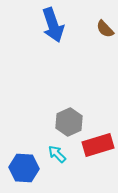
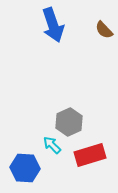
brown semicircle: moved 1 px left, 1 px down
red rectangle: moved 8 px left, 10 px down
cyan arrow: moved 5 px left, 9 px up
blue hexagon: moved 1 px right
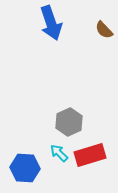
blue arrow: moved 2 px left, 2 px up
cyan arrow: moved 7 px right, 8 px down
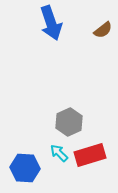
brown semicircle: moved 1 px left; rotated 84 degrees counterclockwise
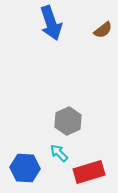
gray hexagon: moved 1 px left, 1 px up
red rectangle: moved 1 px left, 17 px down
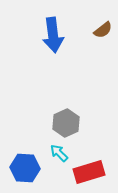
blue arrow: moved 2 px right, 12 px down; rotated 12 degrees clockwise
gray hexagon: moved 2 px left, 2 px down
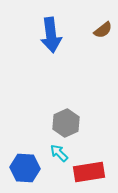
blue arrow: moved 2 px left
red rectangle: rotated 8 degrees clockwise
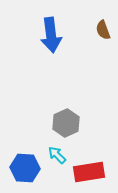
brown semicircle: rotated 108 degrees clockwise
cyan arrow: moved 2 px left, 2 px down
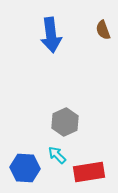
gray hexagon: moved 1 px left, 1 px up
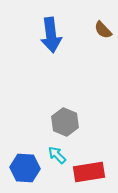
brown semicircle: rotated 24 degrees counterclockwise
gray hexagon: rotated 12 degrees counterclockwise
